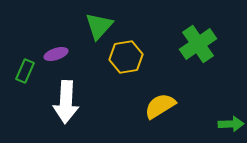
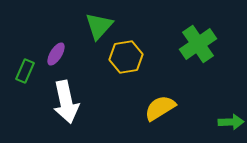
purple ellipse: rotated 40 degrees counterclockwise
white arrow: rotated 15 degrees counterclockwise
yellow semicircle: moved 2 px down
green arrow: moved 2 px up
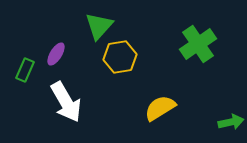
yellow hexagon: moved 6 px left
green rectangle: moved 1 px up
white arrow: rotated 18 degrees counterclockwise
green arrow: rotated 10 degrees counterclockwise
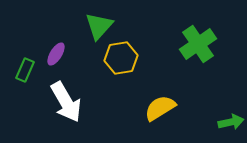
yellow hexagon: moved 1 px right, 1 px down
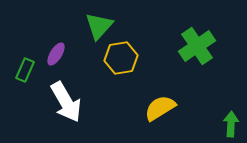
green cross: moved 1 px left, 2 px down
green arrow: moved 2 px down; rotated 75 degrees counterclockwise
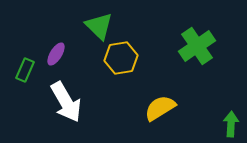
green triangle: rotated 28 degrees counterclockwise
